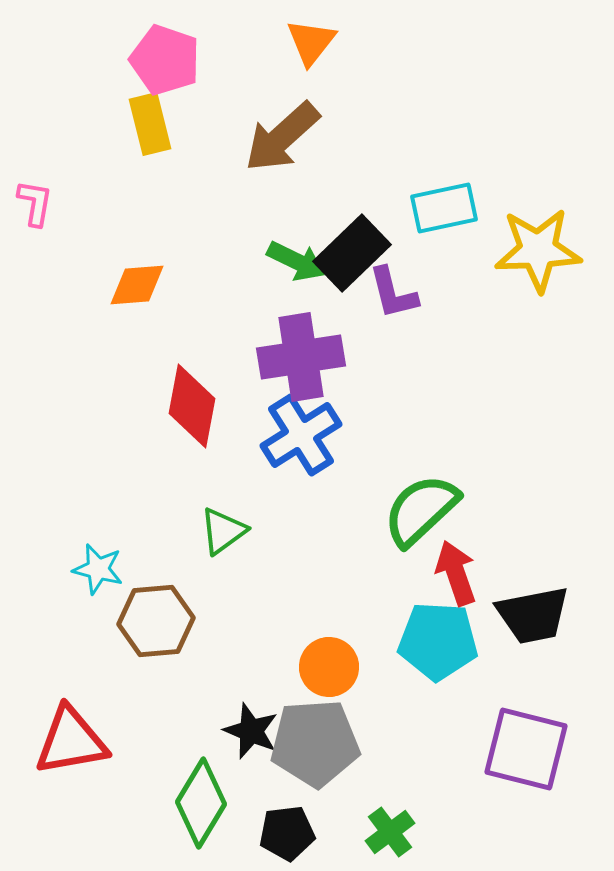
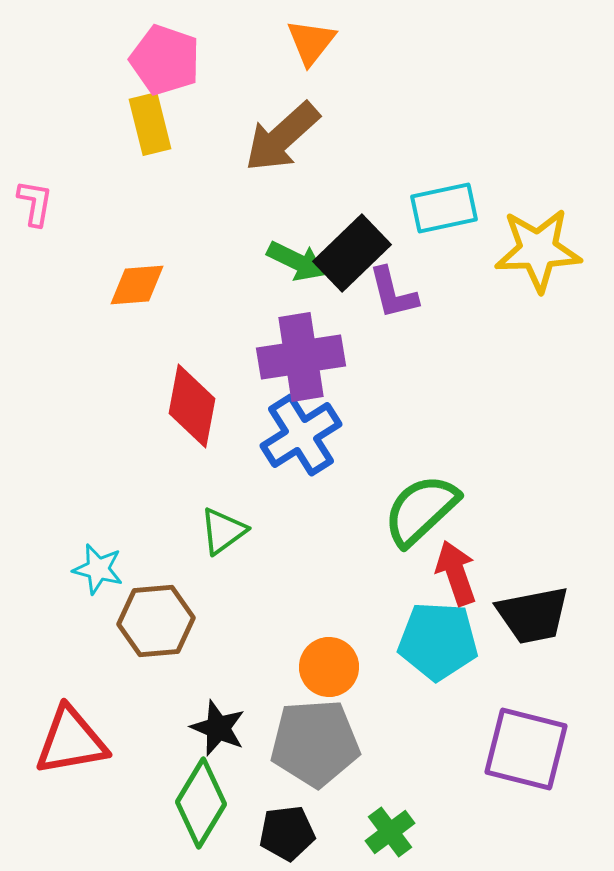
black star: moved 33 px left, 3 px up
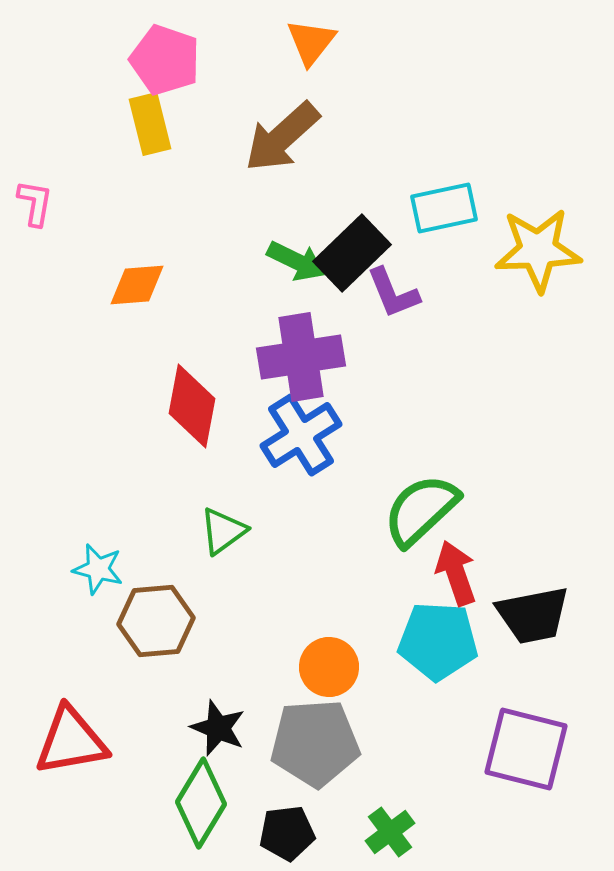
purple L-shape: rotated 8 degrees counterclockwise
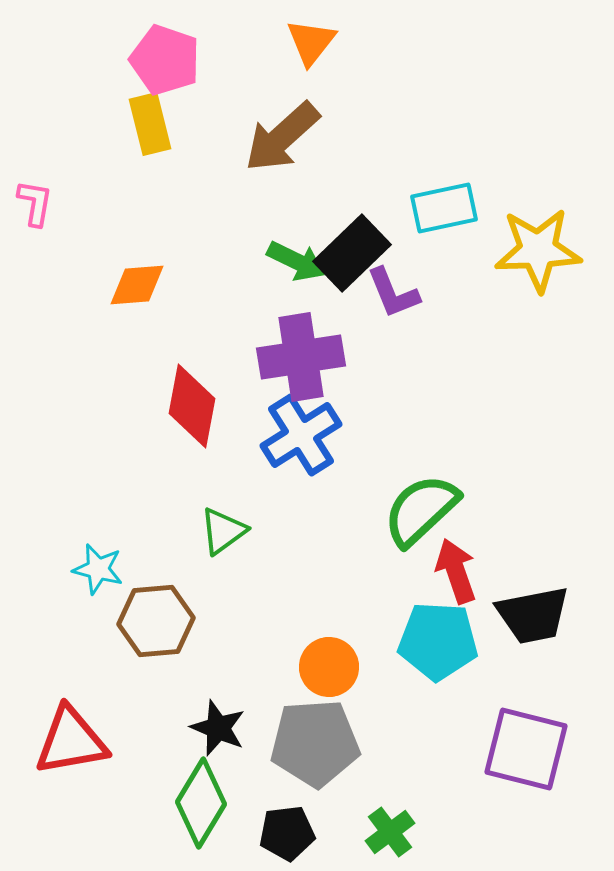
red arrow: moved 2 px up
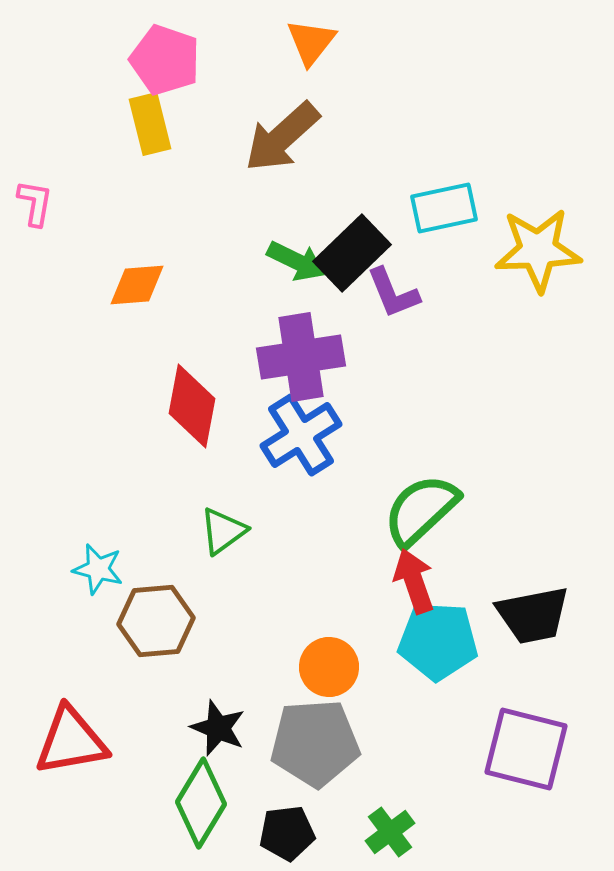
red arrow: moved 42 px left, 10 px down
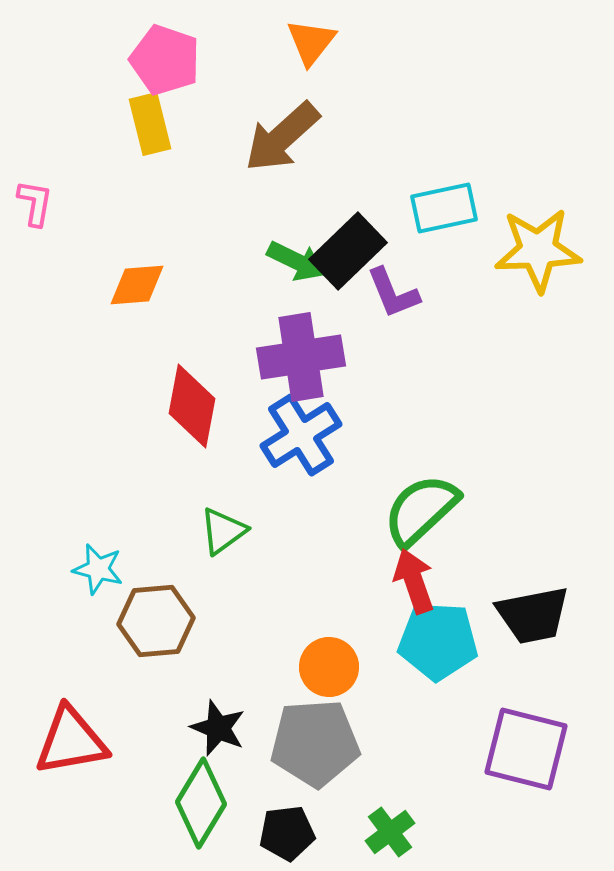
black rectangle: moved 4 px left, 2 px up
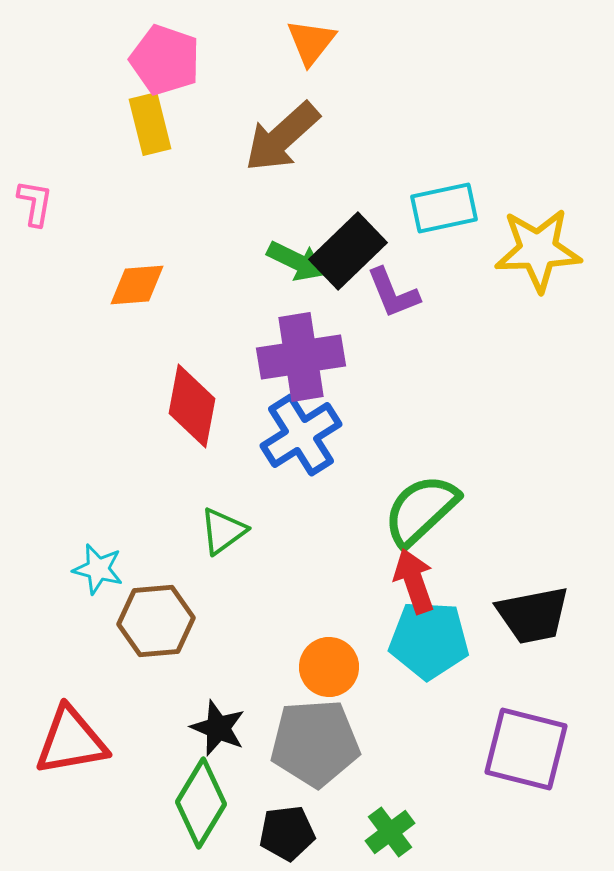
cyan pentagon: moved 9 px left, 1 px up
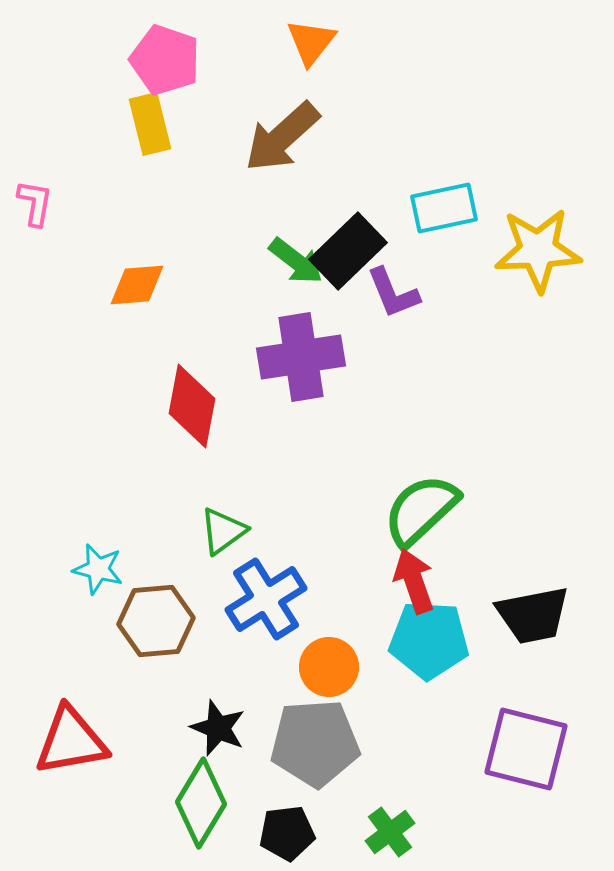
green arrow: rotated 12 degrees clockwise
blue cross: moved 35 px left, 164 px down
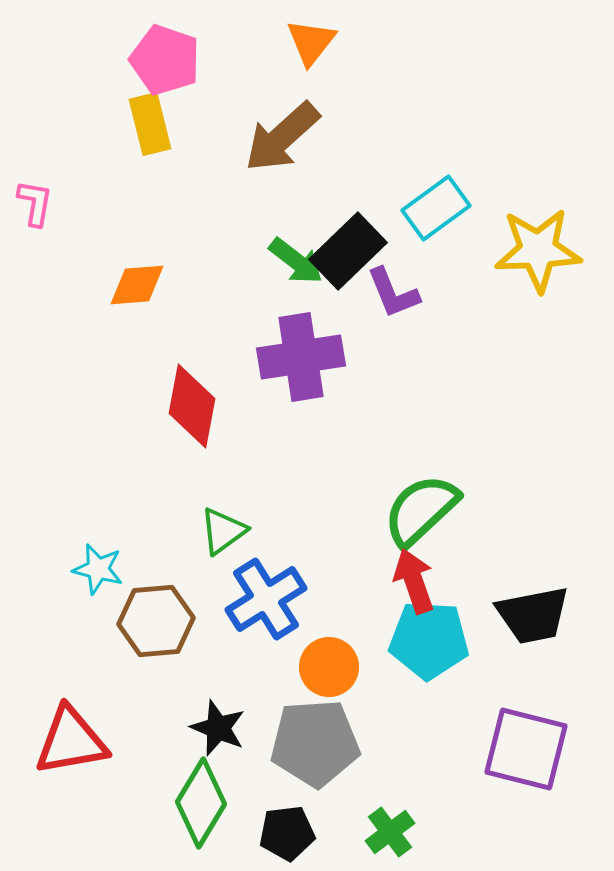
cyan rectangle: moved 8 px left; rotated 24 degrees counterclockwise
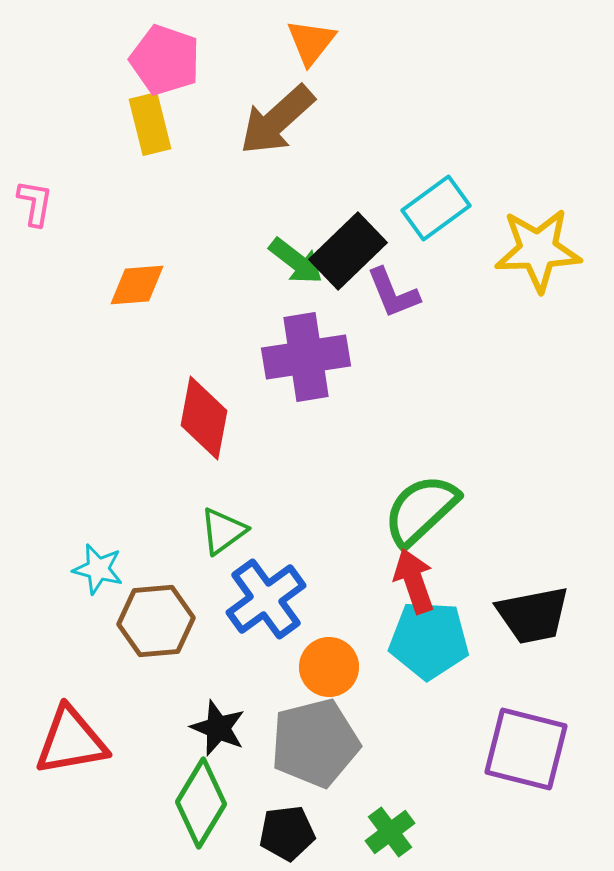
brown arrow: moved 5 px left, 17 px up
purple cross: moved 5 px right
red diamond: moved 12 px right, 12 px down
blue cross: rotated 4 degrees counterclockwise
gray pentagon: rotated 10 degrees counterclockwise
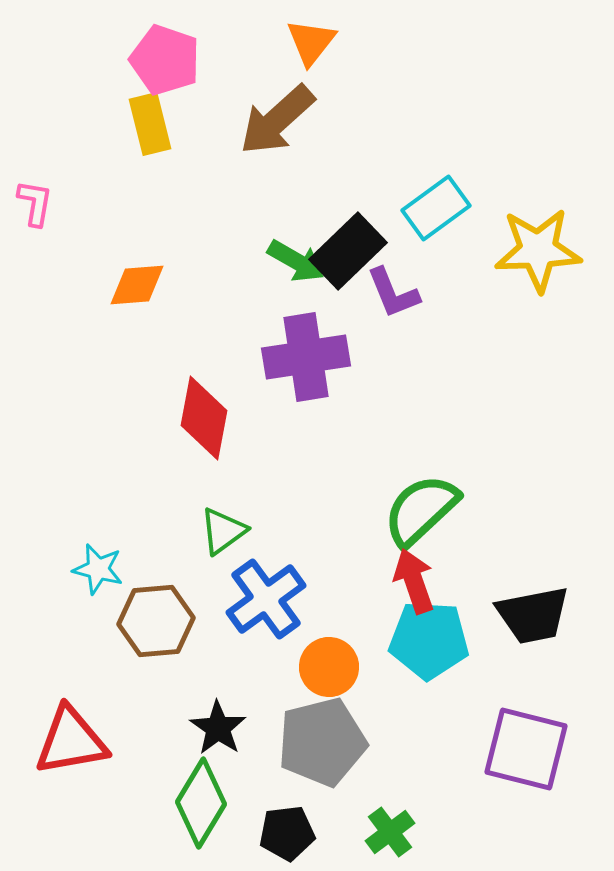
green arrow: rotated 8 degrees counterclockwise
black star: rotated 12 degrees clockwise
gray pentagon: moved 7 px right, 1 px up
